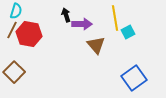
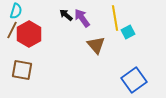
black arrow: rotated 32 degrees counterclockwise
purple arrow: moved 6 px up; rotated 126 degrees counterclockwise
red hexagon: rotated 20 degrees clockwise
brown square: moved 8 px right, 2 px up; rotated 35 degrees counterclockwise
blue square: moved 2 px down
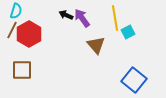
black arrow: rotated 16 degrees counterclockwise
brown square: rotated 10 degrees counterclockwise
blue square: rotated 15 degrees counterclockwise
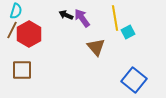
brown triangle: moved 2 px down
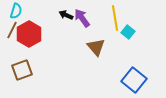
cyan square: rotated 24 degrees counterclockwise
brown square: rotated 20 degrees counterclockwise
